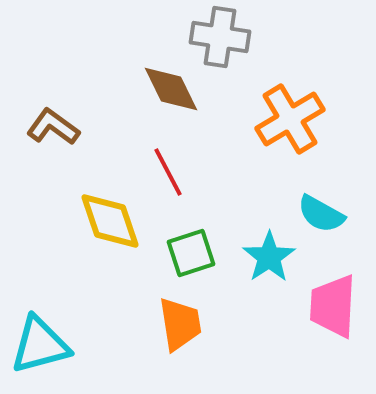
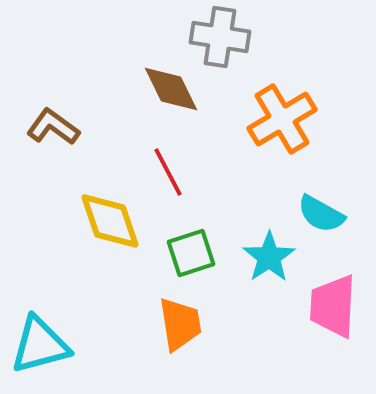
orange cross: moved 8 px left
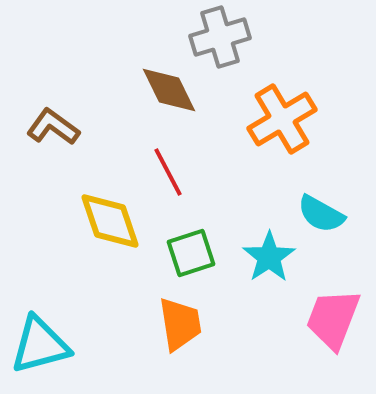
gray cross: rotated 26 degrees counterclockwise
brown diamond: moved 2 px left, 1 px down
pink trapezoid: moved 13 px down; rotated 18 degrees clockwise
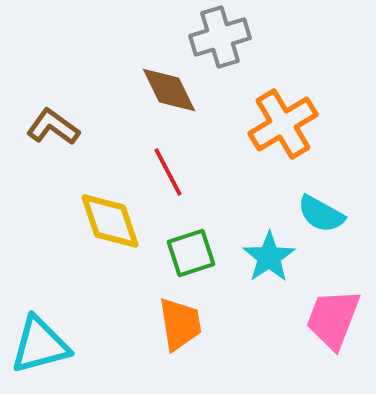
orange cross: moved 1 px right, 5 px down
